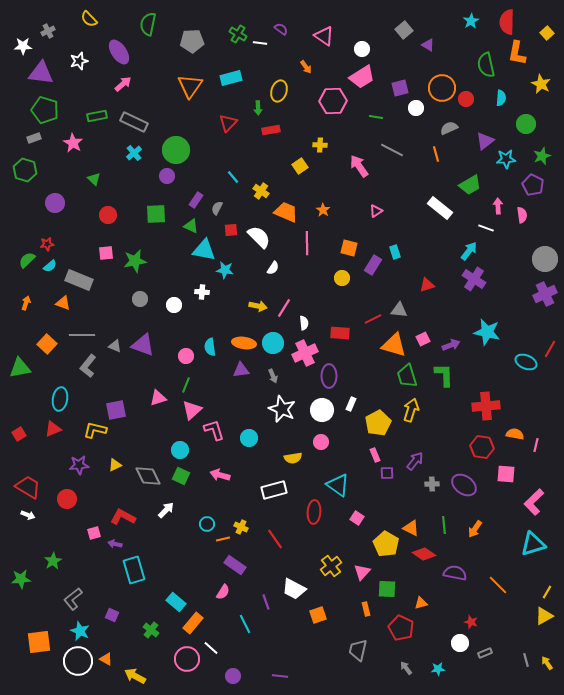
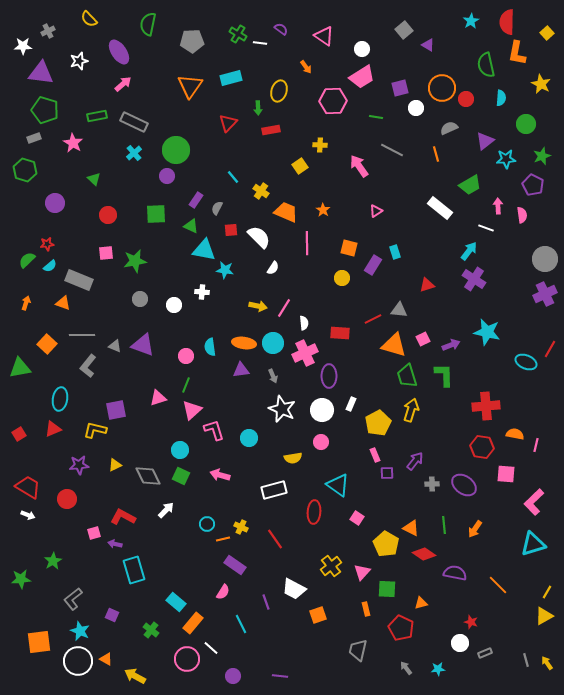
cyan line at (245, 624): moved 4 px left
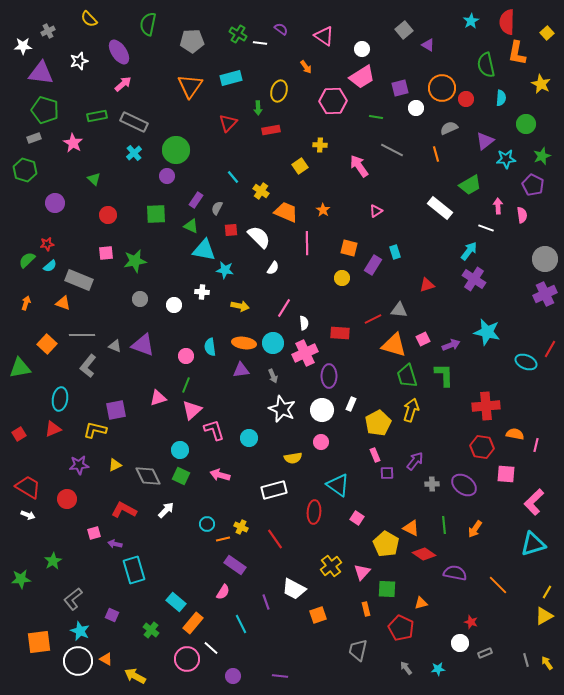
yellow arrow at (258, 306): moved 18 px left
red L-shape at (123, 517): moved 1 px right, 7 px up
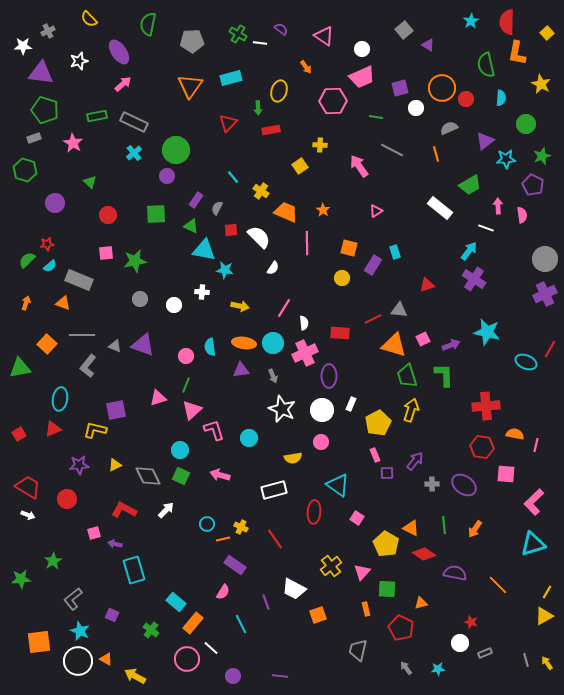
pink trapezoid at (362, 77): rotated 8 degrees clockwise
green triangle at (94, 179): moved 4 px left, 3 px down
